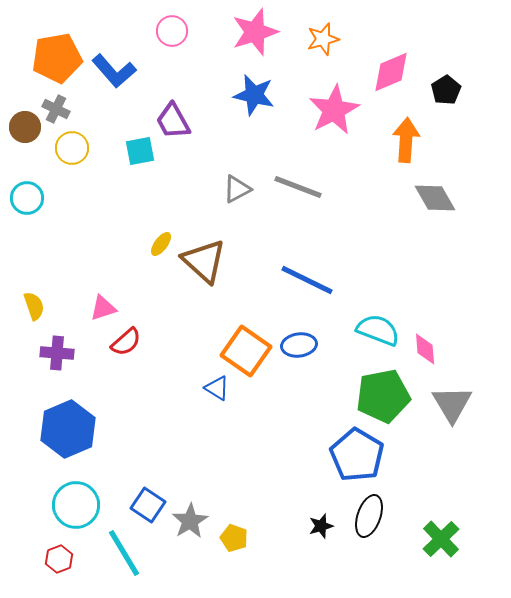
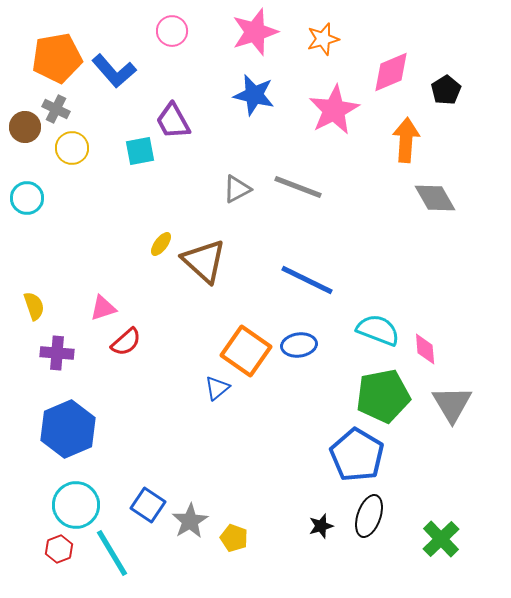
blue triangle at (217, 388): rotated 48 degrees clockwise
cyan line at (124, 553): moved 12 px left
red hexagon at (59, 559): moved 10 px up
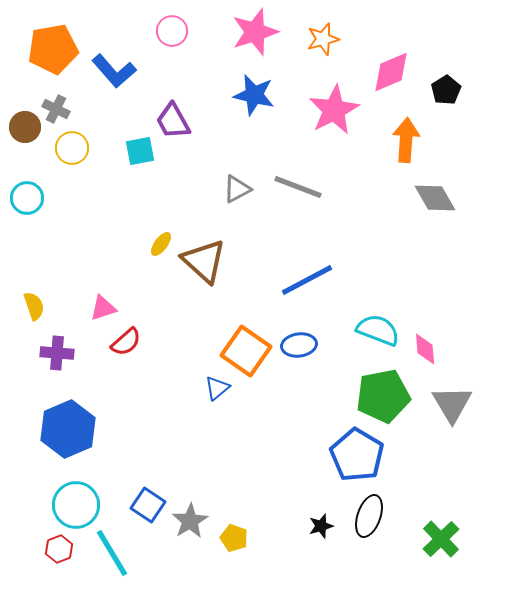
orange pentagon at (57, 58): moved 4 px left, 9 px up
blue line at (307, 280): rotated 54 degrees counterclockwise
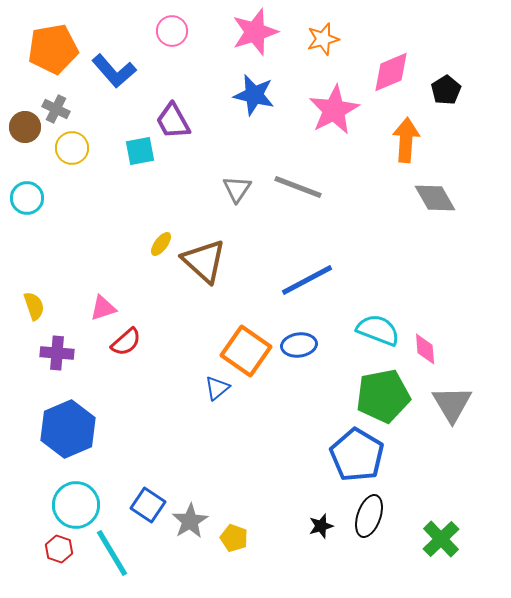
gray triangle at (237, 189): rotated 28 degrees counterclockwise
red hexagon at (59, 549): rotated 20 degrees counterclockwise
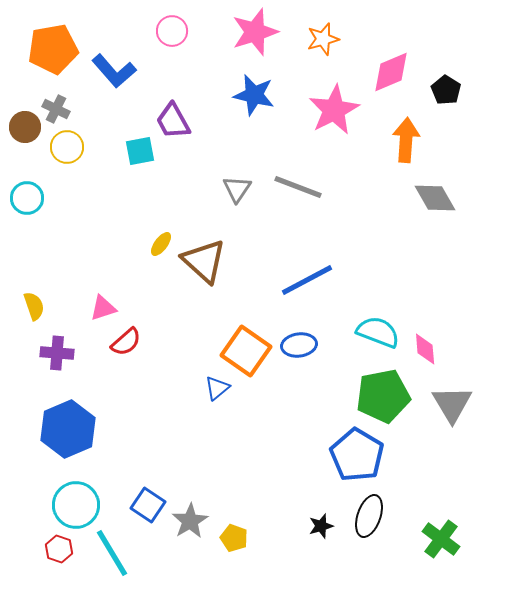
black pentagon at (446, 90): rotated 8 degrees counterclockwise
yellow circle at (72, 148): moved 5 px left, 1 px up
cyan semicircle at (378, 330): moved 2 px down
green cross at (441, 539): rotated 9 degrees counterclockwise
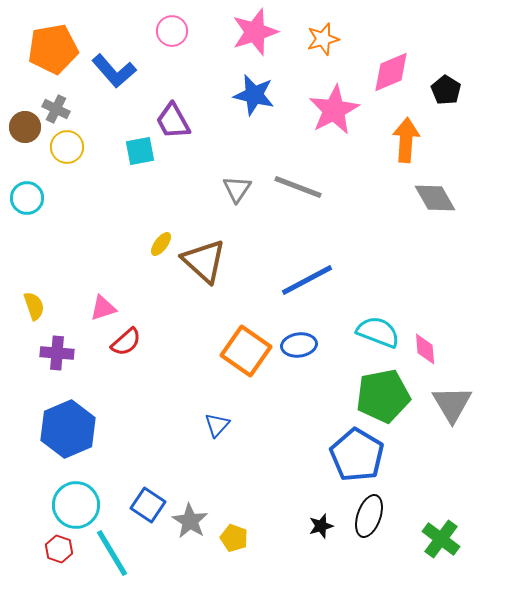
blue triangle at (217, 388): moved 37 px down; rotated 8 degrees counterclockwise
gray star at (190, 521): rotated 9 degrees counterclockwise
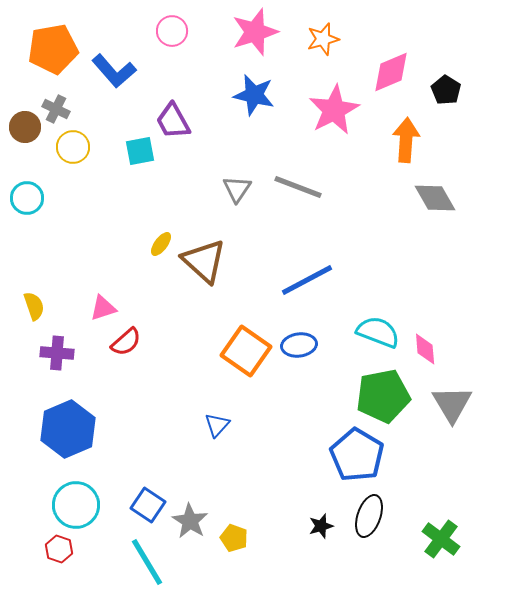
yellow circle at (67, 147): moved 6 px right
cyan line at (112, 553): moved 35 px right, 9 px down
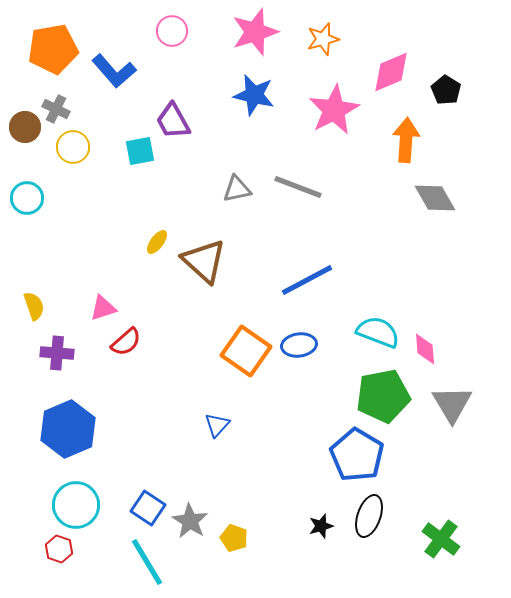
gray triangle at (237, 189): rotated 44 degrees clockwise
yellow ellipse at (161, 244): moved 4 px left, 2 px up
blue square at (148, 505): moved 3 px down
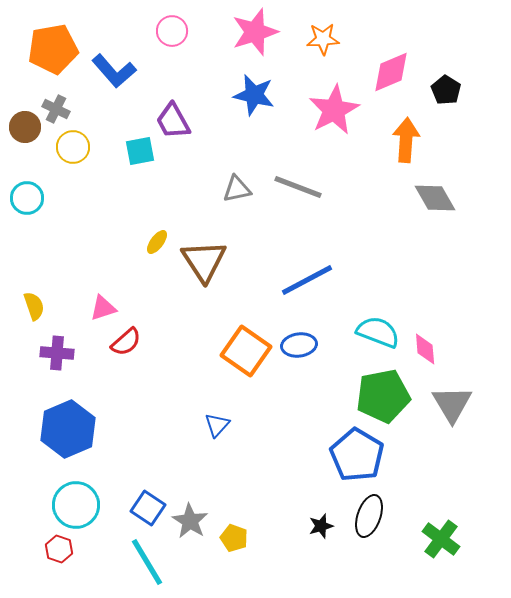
orange star at (323, 39): rotated 12 degrees clockwise
brown triangle at (204, 261): rotated 15 degrees clockwise
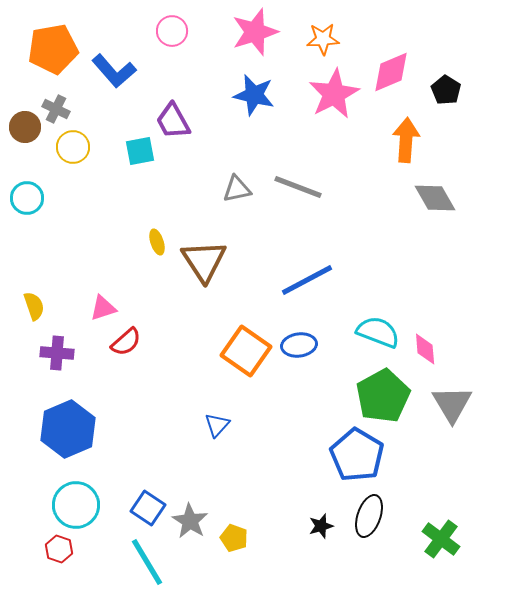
pink star at (334, 110): moved 16 px up
yellow ellipse at (157, 242): rotated 55 degrees counterclockwise
green pentagon at (383, 396): rotated 18 degrees counterclockwise
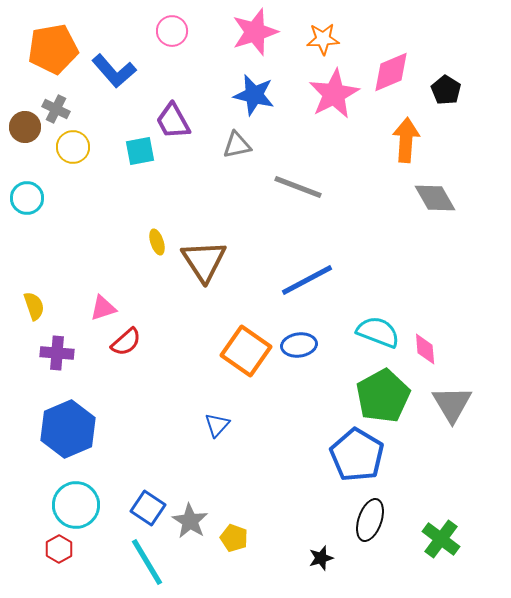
gray triangle at (237, 189): moved 44 px up
black ellipse at (369, 516): moved 1 px right, 4 px down
black star at (321, 526): moved 32 px down
red hexagon at (59, 549): rotated 12 degrees clockwise
